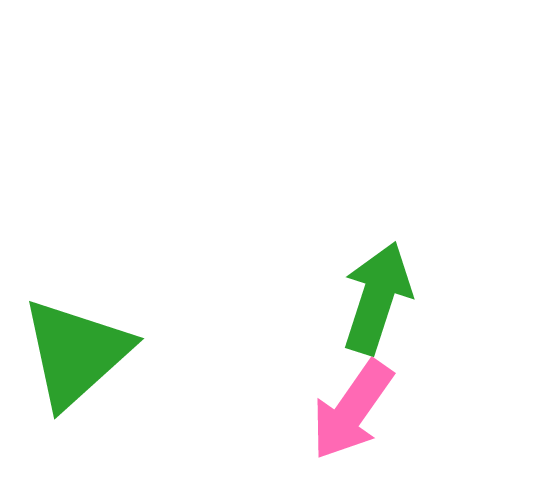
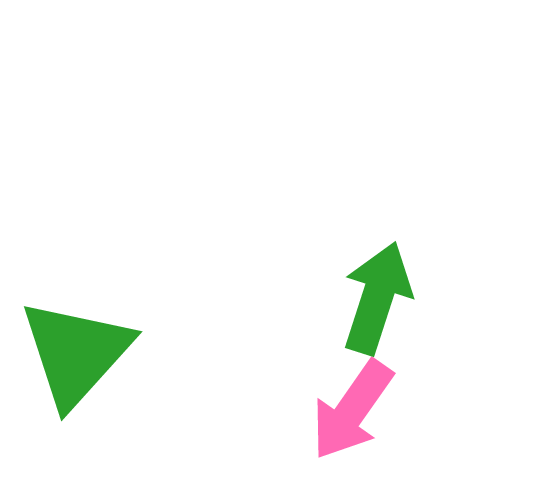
green triangle: rotated 6 degrees counterclockwise
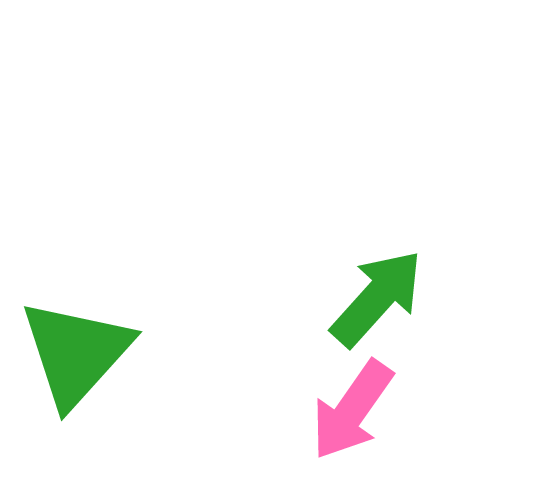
green arrow: rotated 24 degrees clockwise
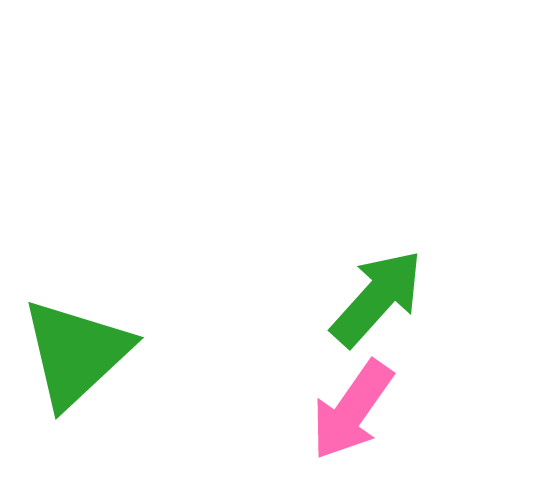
green triangle: rotated 5 degrees clockwise
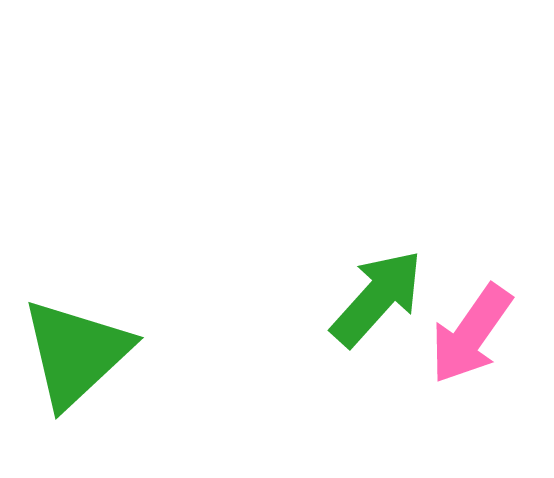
pink arrow: moved 119 px right, 76 px up
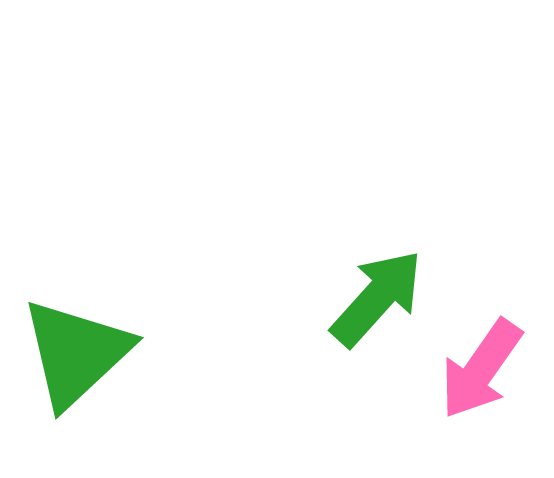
pink arrow: moved 10 px right, 35 px down
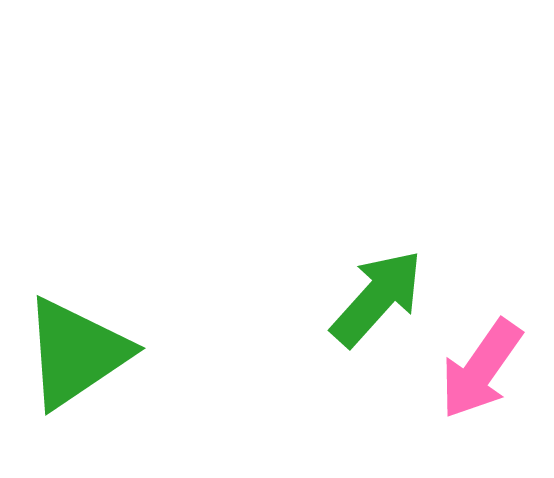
green triangle: rotated 9 degrees clockwise
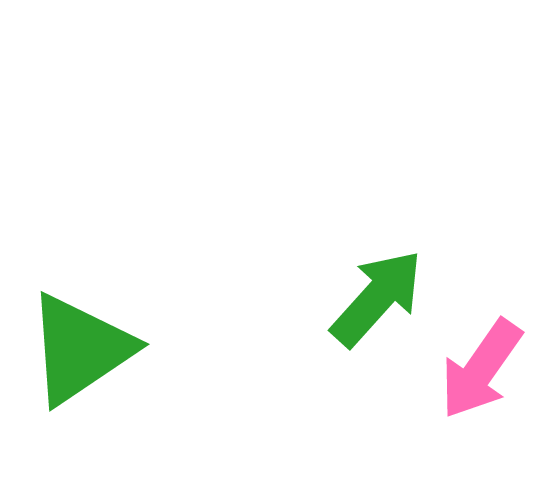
green triangle: moved 4 px right, 4 px up
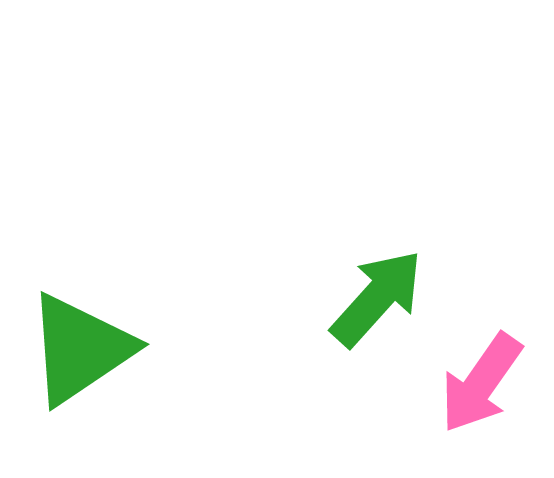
pink arrow: moved 14 px down
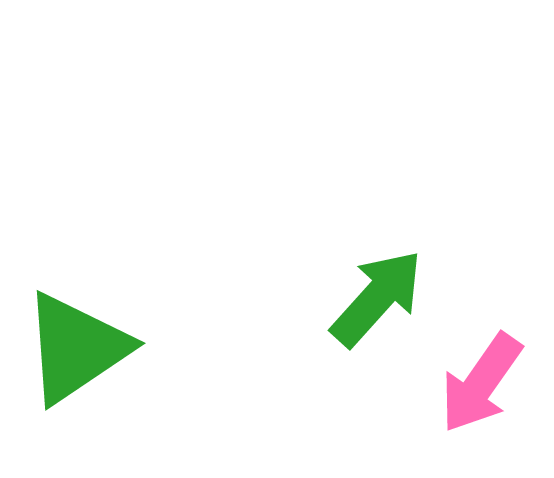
green triangle: moved 4 px left, 1 px up
